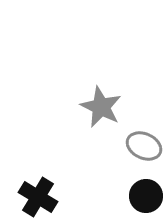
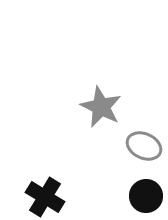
black cross: moved 7 px right
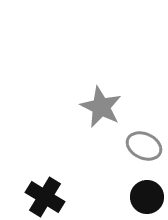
black circle: moved 1 px right, 1 px down
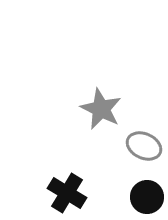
gray star: moved 2 px down
black cross: moved 22 px right, 4 px up
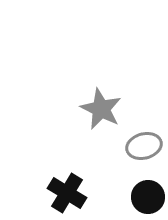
gray ellipse: rotated 40 degrees counterclockwise
black circle: moved 1 px right
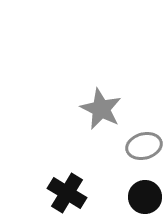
black circle: moved 3 px left
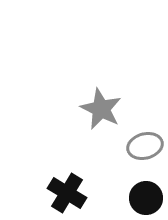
gray ellipse: moved 1 px right
black circle: moved 1 px right, 1 px down
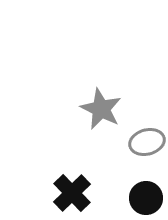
gray ellipse: moved 2 px right, 4 px up
black cross: moved 5 px right; rotated 15 degrees clockwise
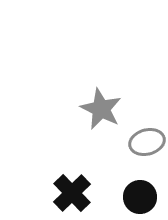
black circle: moved 6 px left, 1 px up
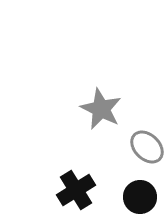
gray ellipse: moved 5 px down; rotated 60 degrees clockwise
black cross: moved 4 px right, 3 px up; rotated 12 degrees clockwise
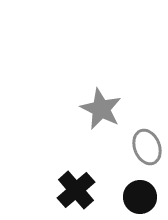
gray ellipse: rotated 24 degrees clockwise
black cross: rotated 9 degrees counterclockwise
